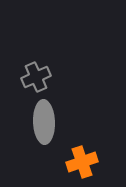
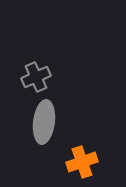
gray ellipse: rotated 9 degrees clockwise
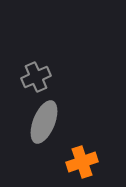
gray ellipse: rotated 15 degrees clockwise
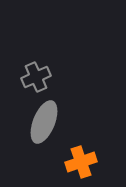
orange cross: moved 1 px left
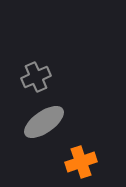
gray ellipse: rotated 33 degrees clockwise
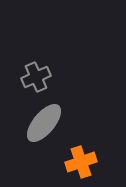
gray ellipse: moved 1 px down; rotated 15 degrees counterclockwise
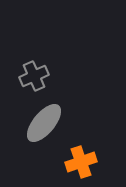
gray cross: moved 2 px left, 1 px up
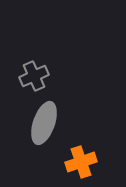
gray ellipse: rotated 21 degrees counterclockwise
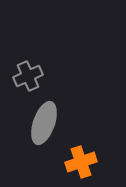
gray cross: moved 6 px left
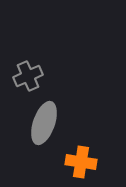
orange cross: rotated 28 degrees clockwise
